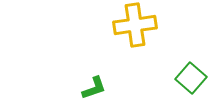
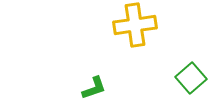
green square: rotated 8 degrees clockwise
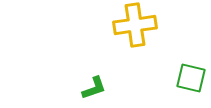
green square: rotated 36 degrees counterclockwise
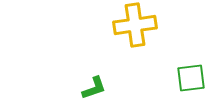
green square: rotated 20 degrees counterclockwise
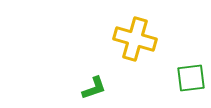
yellow cross: moved 14 px down; rotated 24 degrees clockwise
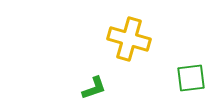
yellow cross: moved 6 px left
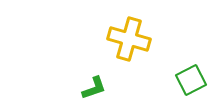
green square: moved 2 px down; rotated 20 degrees counterclockwise
